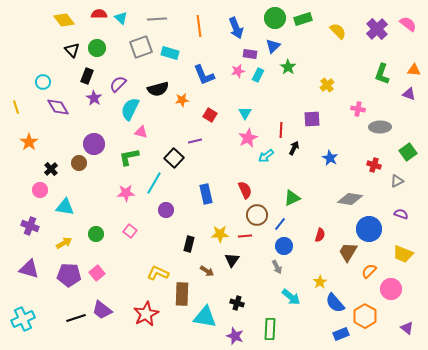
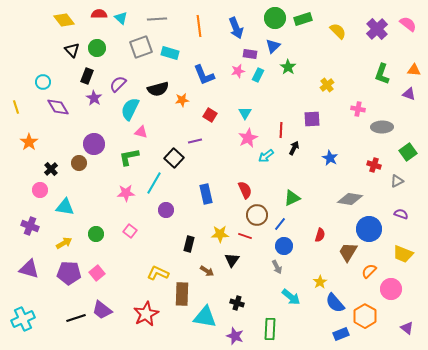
gray ellipse at (380, 127): moved 2 px right
red line at (245, 236): rotated 24 degrees clockwise
purple pentagon at (69, 275): moved 2 px up
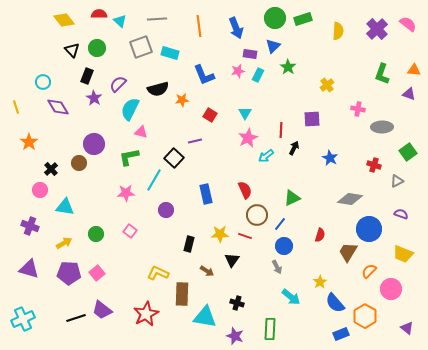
cyan triangle at (121, 18): moved 1 px left, 3 px down
yellow semicircle at (338, 31): rotated 48 degrees clockwise
cyan line at (154, 183): moved 3 px up
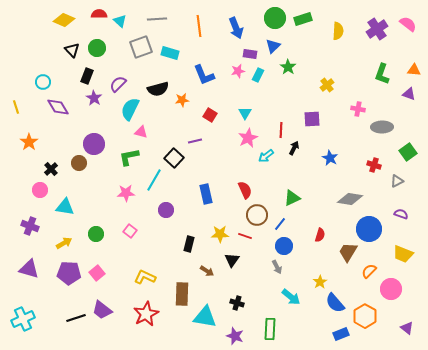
yellow diamond at (64, 20): rotated 30 degrees counterclockwise
purple cross at (377, 29): rotated 10 degrees clockwise
yellow L-shape at (158, 273): moved 13 px left, 4 px down
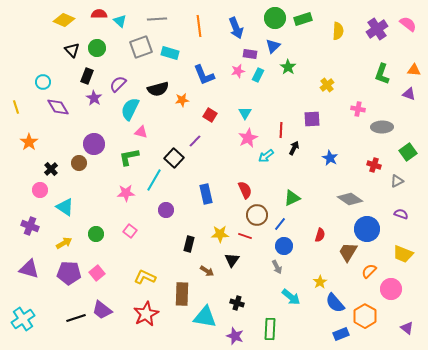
purple line at (195, 141): rotated 32 degrees counterclockwise
gray diamond at (350, 199): rotated 25 degrees clockwise
cyan triangle at (65, 207): rotated 24 degrees clockwise
blue circle at (369, 229): moved 2 px left
cyan cross at (23, 319): rotated 10 degrees counterclockwise
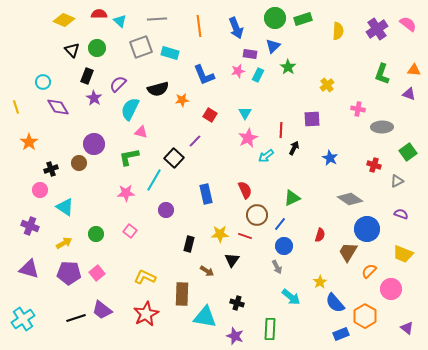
black cross at (51, 169): rotated 24 degrees clockwise
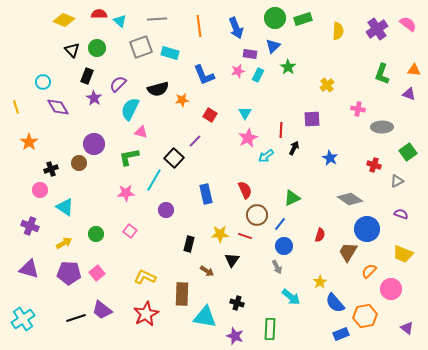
orange hexagon at (365, 316): rotated 20 degrees clockwise
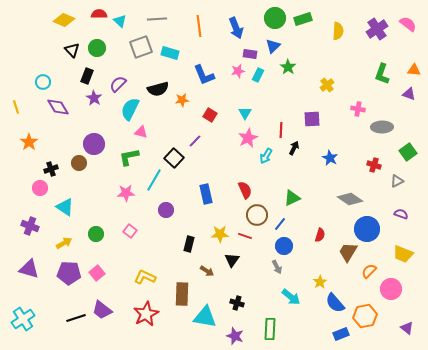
cyan arrow at (266, 156): rotated 21 degrees counterclockwise
pink circle at (40, 190): moved 2 px up
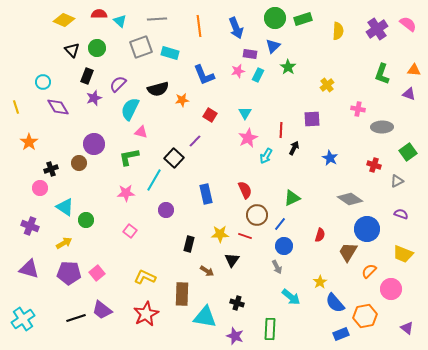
purple star at (94, 98): rotated 21 degrees clockwise
green circle at (96, 234): moved 10 px left, 14 px up
